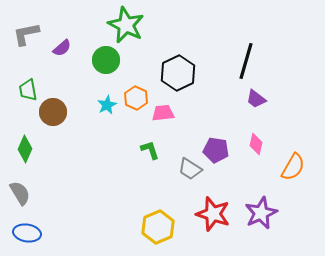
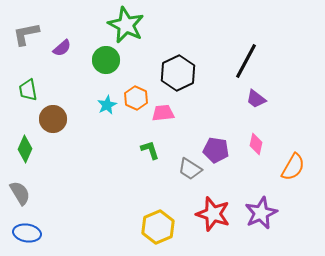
black line: rotated 12 degrees clockwise
brown circle: moved 7 px down
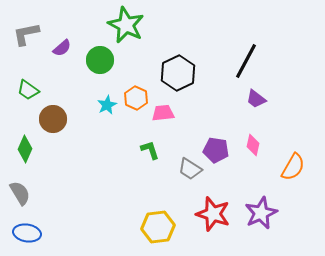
green circle: moved 6 px left
green trapezoid: rotated 45 degrees counterclockwise
pink diamond: moved 3 px left, 1 px down
yellow hexagon: rotated 16 degrees clockwise
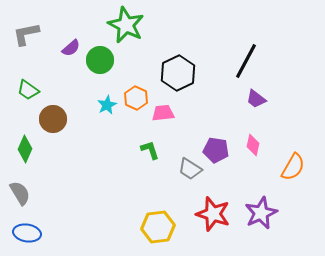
purple semicircle: moved 9 px right
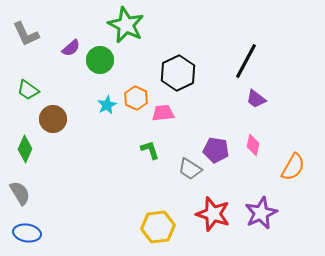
gray L-shape: rotated 104 degrees counterclockwise
